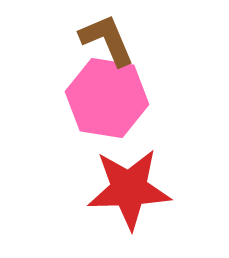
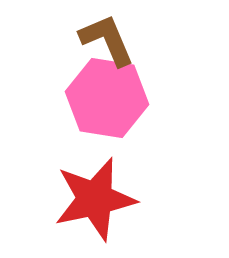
red star: moved 34 px left, 10 px down; rotated 10 degrees counterclockwise
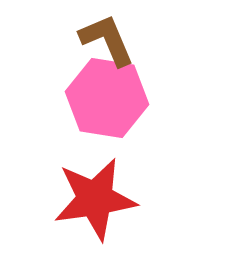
red star: rotated 4 degrees clockwise
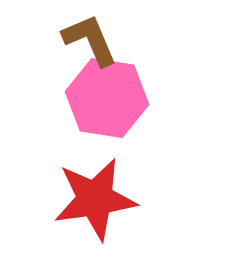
brown L-shape: moved 17 px left
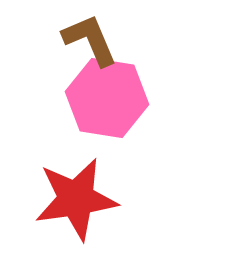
red star: moved 19 px left
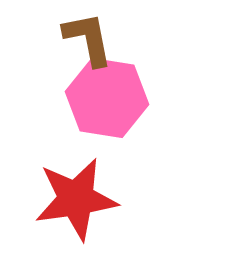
brown L-shape: moved 2 px left, 1 px up; rotated 12 degrees clockwise
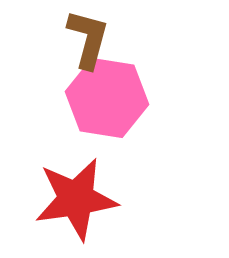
brown L-shape: rotated 26 degrees clockwise
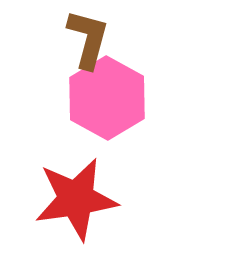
pink hexagon: rotated 20 degrees clockwise
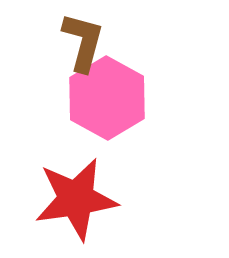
brown L-shape: moved 5 px left, 3 px down
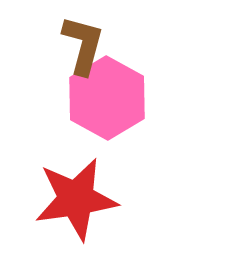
brown L-shape: moved 3 px down
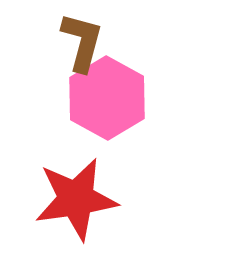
brown L-shape: moved 1 px left, 3 px up
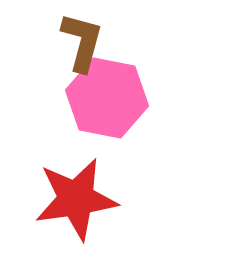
pink hexagon: rotated 18 degrees counterclockwise
